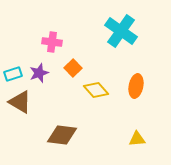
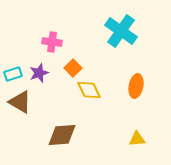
yellow diamond: moved 7 px left; rotated 15 degrees clockwise
brown diamond: rotated 12 degrees counterclockwise
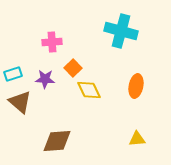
cyan cross: rotated 20 degrees counterclockwise
pink cross: rotated 12 degrees counterclockwise
purple star: moved 6 px right, 6 px down; rotated 24 degrees clockwise
brown triangle: rotated 10 degrees clockwise
brown diamond: moved 5 px left, 6 px down
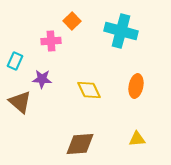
pink cross: moved 1 px left, 1 px up
orange square: moved 1 px left, 47 px up
cyan rectangle: moved 2 px right, 13 px up; rotated 48 degrees counterclockwise
purple star: moved 3 px left
brown diamond: moved 23 px right, 3 px down
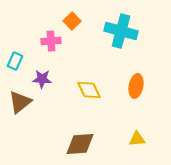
brown triangle: rotated 40 degrees clockwise
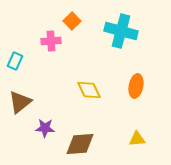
purple star: moved 3 px right, 49 px down
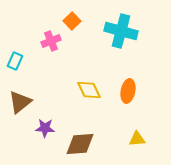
pink cross: rotated 18 degrees counterclockwise
orange ellipse: moved 8 px left, 5 px down
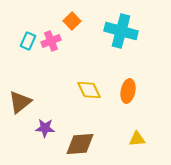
cyan rectangle: moved 13 px right, 20 px up
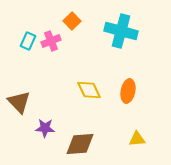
brown triangle: moved 1 px left; rotated 35 degrees counterclockwise
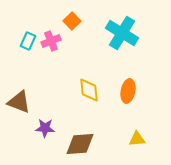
cyan cross: moved 1 px right, 2 px down; rotated 16 degrees clockwise
yellow diamond: rotated 20 degrees clockwise
brown triangle: rotated 25 degrees counterclockwise
